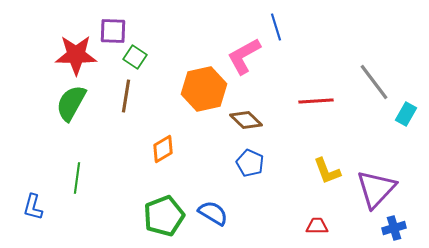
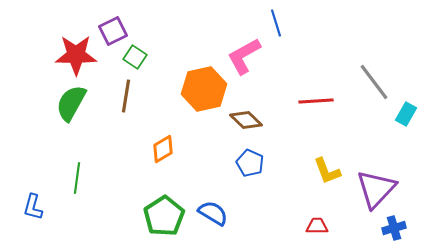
blue line: moved 4 px up
purple square: rotated 28 degrees counterclockwise
green pentagon: rotated 12 degrees counterclockwise
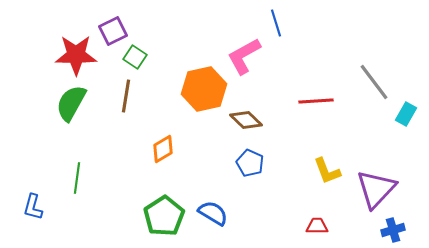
blue cross: moved 1 px left, 2 px down
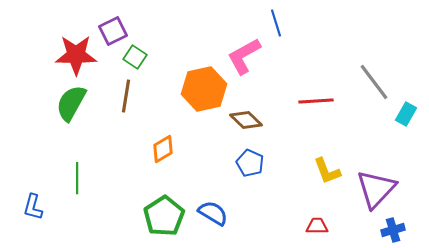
green line: rotated 8 degrees counterclockwise
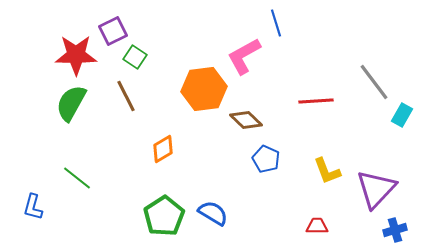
orange hexagon: rotated 6 degrees clockwise
brown line: rotated 36 degrees counterclockwise
cyan rectangle: moved 4 px left, 1 px down
blue pentagon: moved 16 px right, 4 px up
green line: rotated 52 degrees counterclockwise
blue cross: moved 2 px right
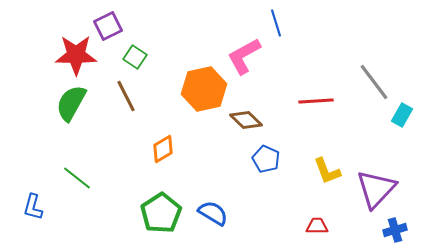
purple square: moved 5 px left, 5 px up
orange hexagon: rotated 6 degrees counterclockwise
green pentagon: moved 3 px left, 3 px up
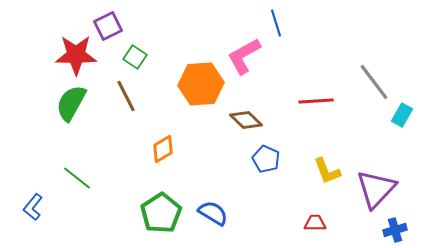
orange hexagon: moved 3 px left, 5 px up; rotated 9 degrees clockwise
blue L-shape: rotated 24 degrees clockwise
red trapezoid: moved 2 px left, 3 px up
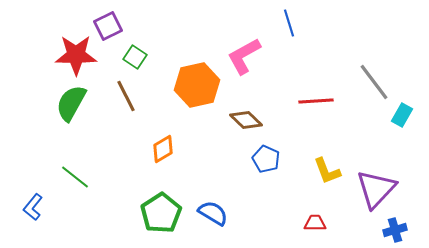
blue line: moved 13 px right
orange hexagon: moved 4 px left, 1 px down; rotated 9 degrees counterclockwise
green line: moved 2 px left, 1 px up
